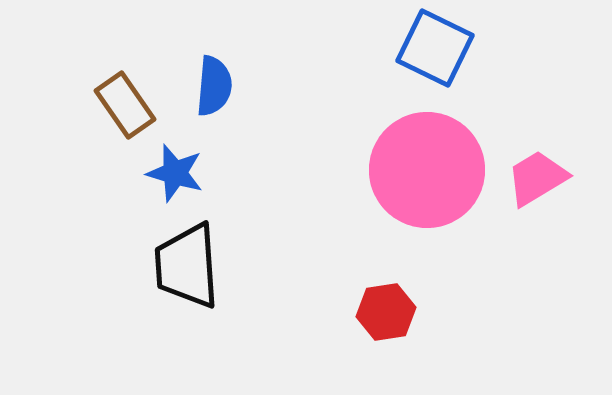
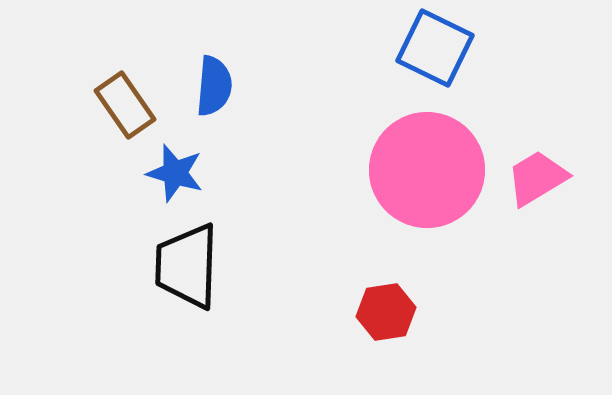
black trapezoid: rotated 6 degrees clockwise
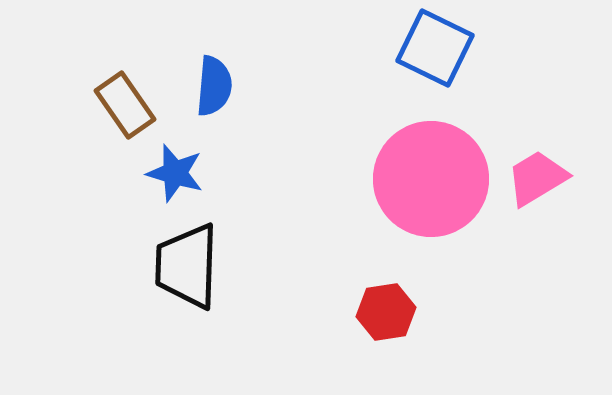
pink circle: moved 4 px right, 9 px down
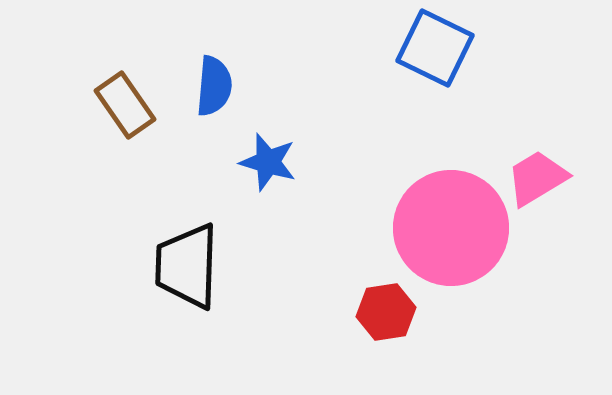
blue star: moved 93 px right, 11 px up
pink circle: moved 20 px right, 49 px down
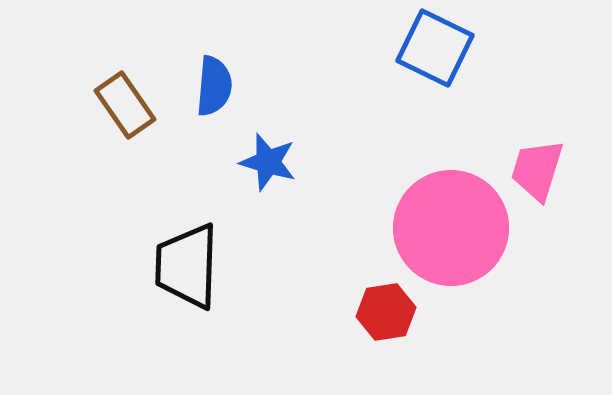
pink trapezoid: moved 8 px up; rotated 42 degrees counterclockwise
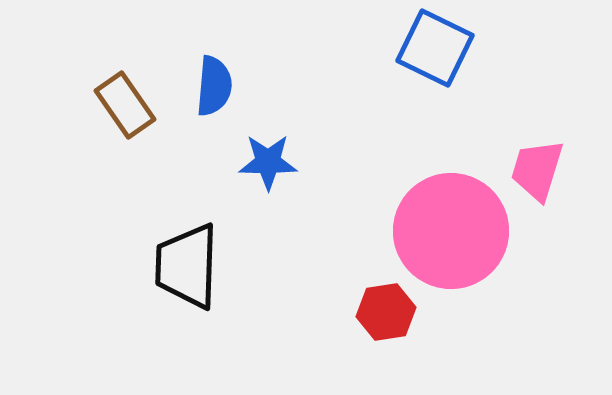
blue star: rotated 16 degrees counterclockwise
pink circle: moved 3 px down
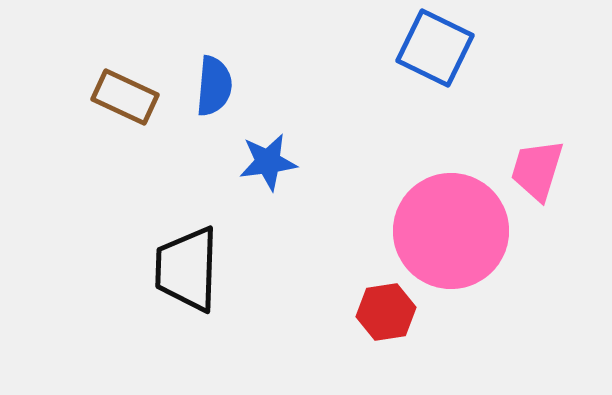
brown rectangle: moved 8 px up; rotated 30 degrees counterclockwise
blue star: rotated 8 degrees counterclockwise
black trapezoid: moved 3 px down
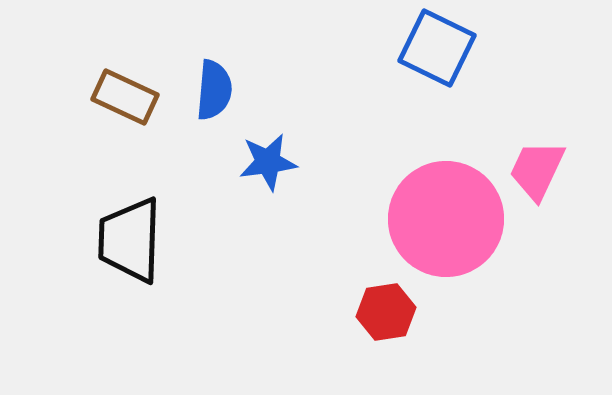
blue square: moved 2 px right
blue semicircle: moved 4 px down
pink trapezoid: rotated 8 degrees clockwise
pink circle: moved 5 px left, 12 px up
black trapezoid: moved 57 px left, 29 px up
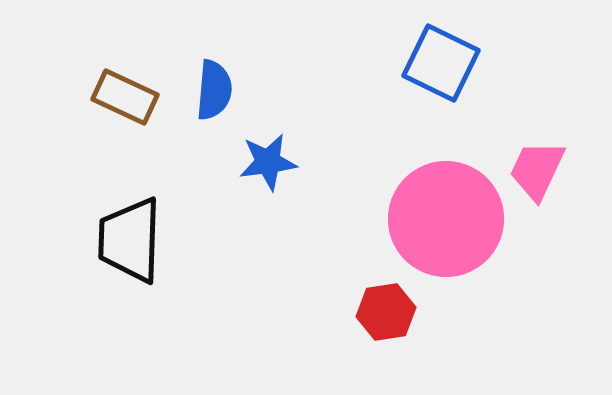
blue square: moved 4 px right, 15 px down
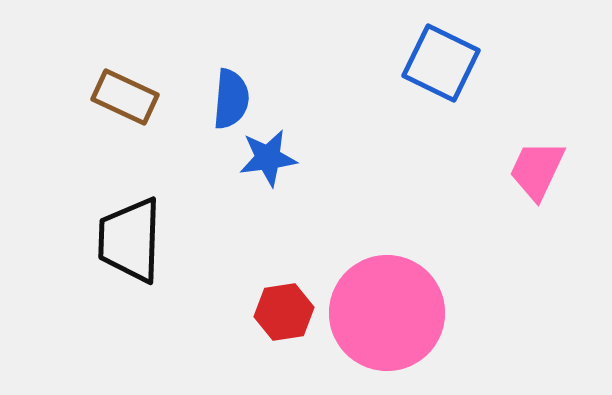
blue semicircle: moved 17 px right, 9 px down
blue star: moved 4 px up
pink circle: moved 59 px left, 94 px down
red hexagon: moved 102 px left
